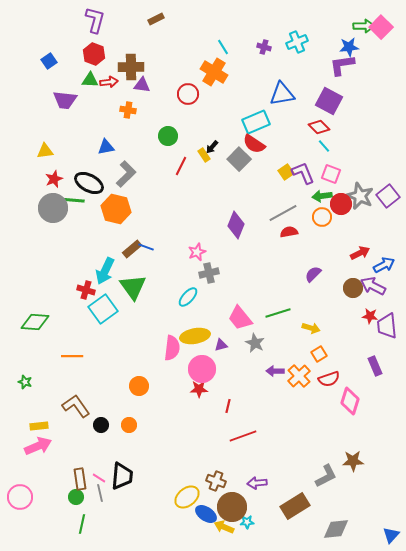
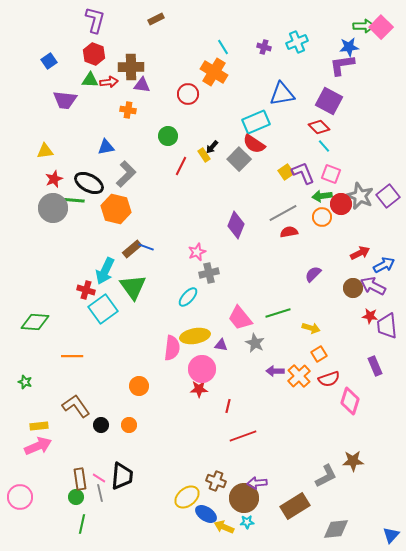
purple triangle at (221, 345): rotated 24 degrees clockwise
brown circle at (232, 507): moved 12 px right, 9 px up
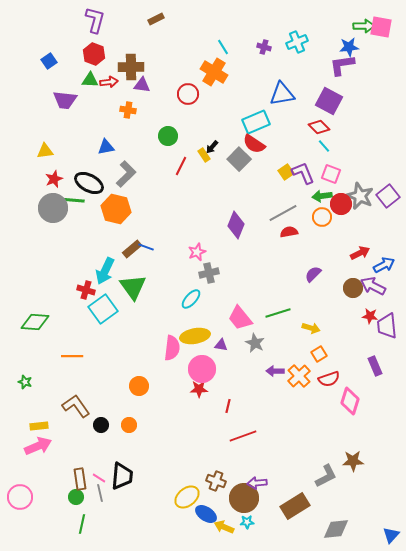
pink square at (381, 27): rotated 35 degrees counterclockwise
cyan ellipse at (188, 297): moved 3 px right, 2 px down
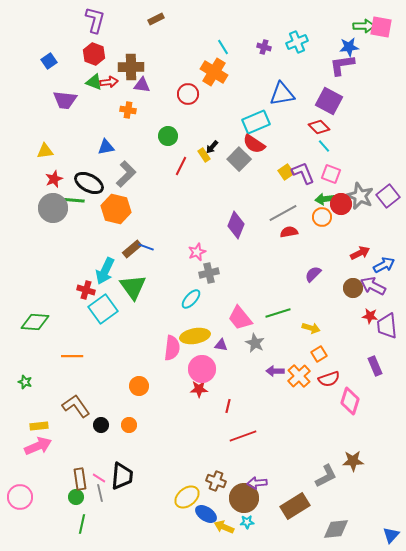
green triangle at (90, 80): moved 4 px right, 2 px down; rotated 18 degrees clockwise
green arrow at (322, 196): moved 3 px right, 3 px down
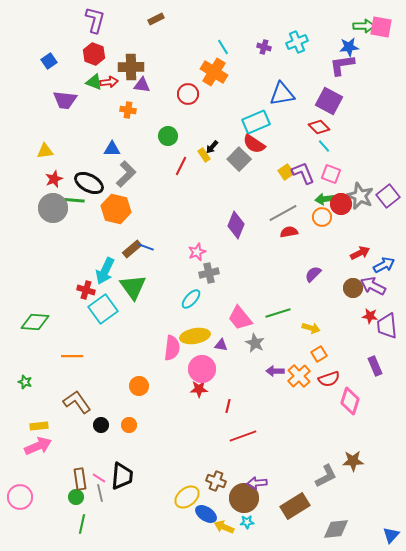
blue triangle at (106, 147): moved 6 px right, 2 px down; rotated 12 degrees clockwise
brown L-shape at (76, 406): moved 1 px right, 4 px up
